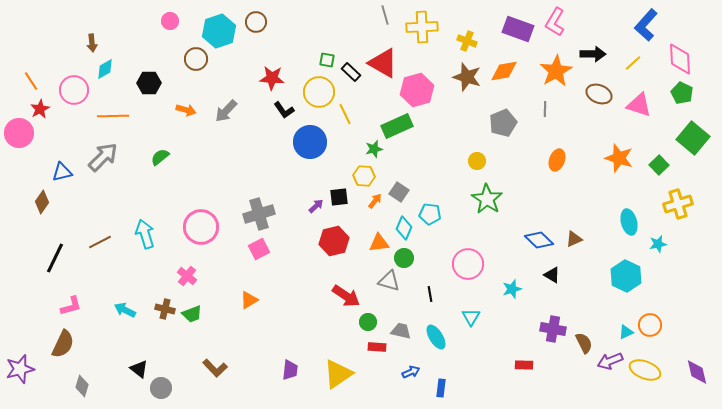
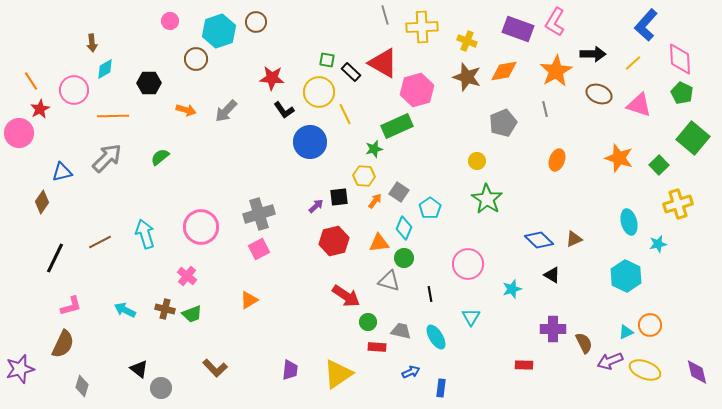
gray line at (545, 109): rotated 14 degrees counterclockwise
gray arrow at (103, 157): moved 4 px right, 1 px down
cyan pentagon at (430, 214): moved 6 px up; rotated 30 degrees clockwise
purple cross at (553, 329): rotated 10 degrees counterclockwise
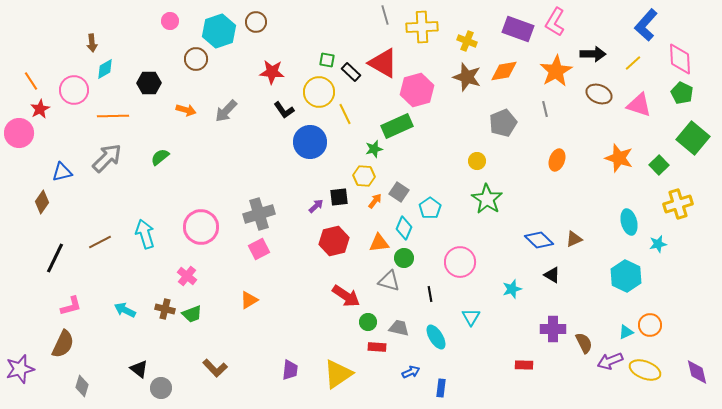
red star at (272, 78): moved 6 px up
pink circle at (468, 264): moved 8 px left, 2 px up
gray trapezoid at (401, 331): moved 2 px left, 3 px up
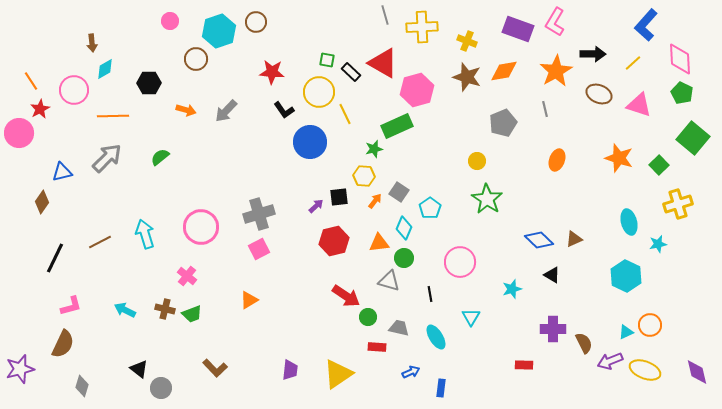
green circle at (368, 322): moved 5 px up
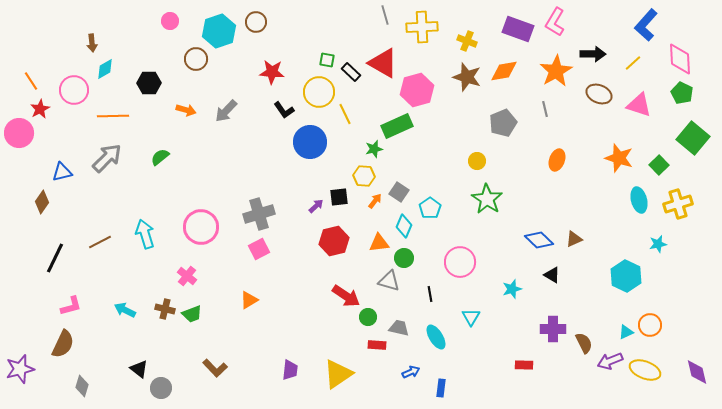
cyan ellipse at (629, 222): moved 10 px right, 22 px up
cyan diamond at (404, 228): moved 2 px up
red rectangle at (377, 347): moved 2 px up
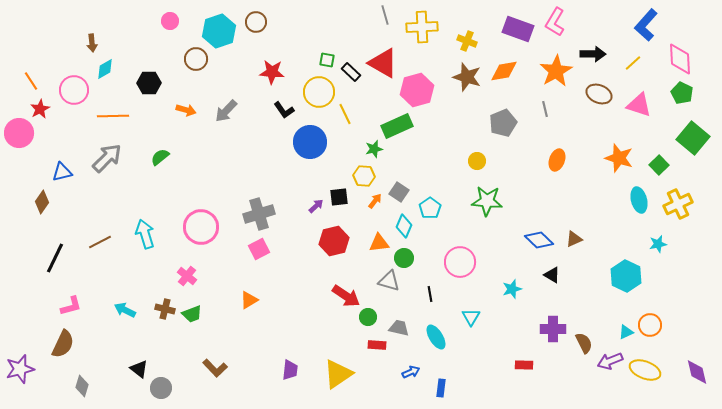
green star at (487, 199): moved 2 px down; rotated 28 degrees counterclockwise
yellow cross at (678, 204): rotated 8 degrees counterclockwise
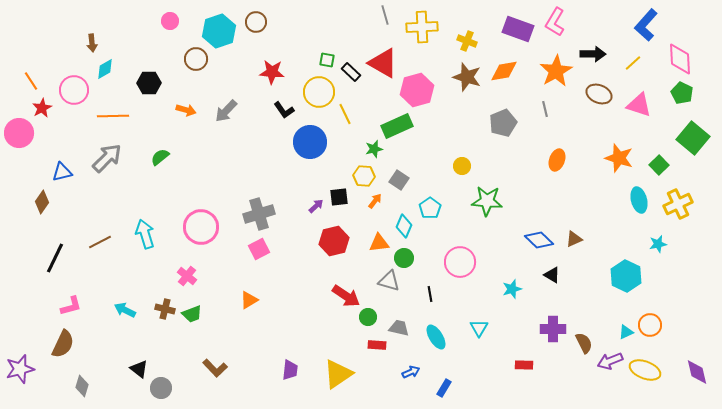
red star at (40, 109): moved 2 px right, 1 px up
yellow circle at (477, 161): moved 15 px left, 5 px down
gray square at (399, 192): moved 12 px up
cyan triangle at (471, 317): moved 8 px right, 11 px down
blue rectangle at (441, 388): moved 3 px right; rotated 24 degrees clockwise
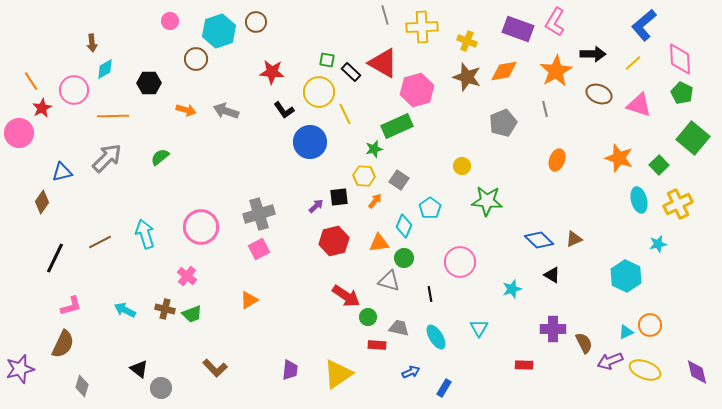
blue L-shape at (646, 25): moved 2 px left; rotated 8 degrees clockwise
gray arrow at (226, 111): rotated 65 degrees clockwise
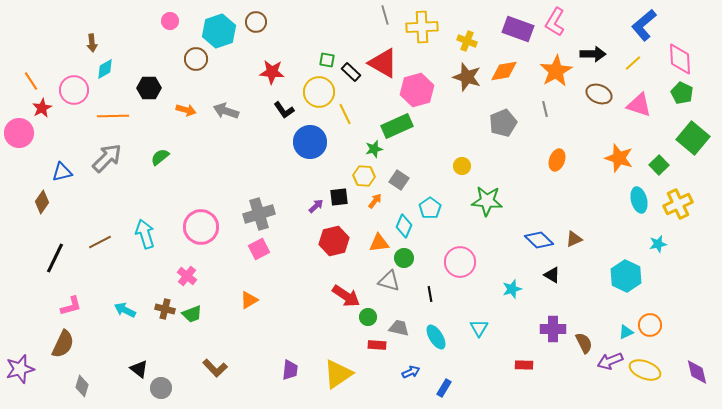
black hexagon at (149, 83): moved 5 px down
